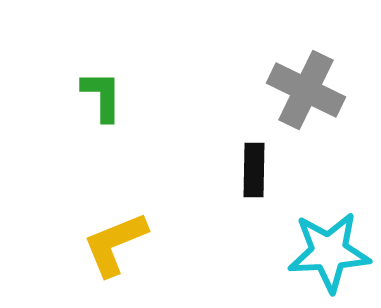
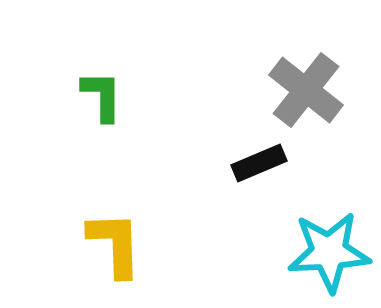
gray cross: rotated 12 degrees clockwise
black rectangle: moved 5 px right, 7 px up; rotated 66 degrees clockwise
yellow L-shape: rotated 110 degrees clockwise
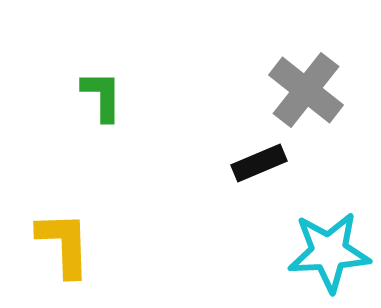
yellow L-shape: moved 51 px left
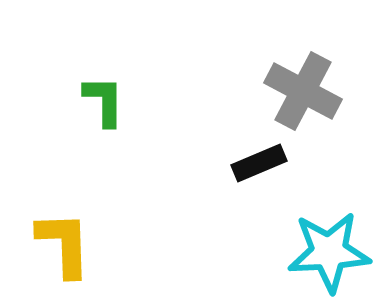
gray cross: moved 3 px left, 1 px down; rotated 10 degrees counterclockwise
green L-shape: moved 2 px right, 5 px down
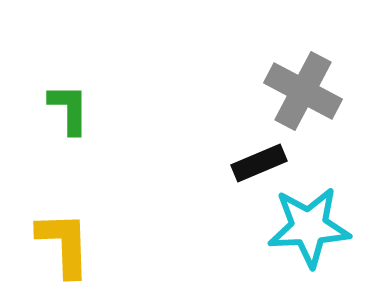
green L-shape: moved 35 px left, 8 px down
cyan star: moved 20 px left, 25 px up
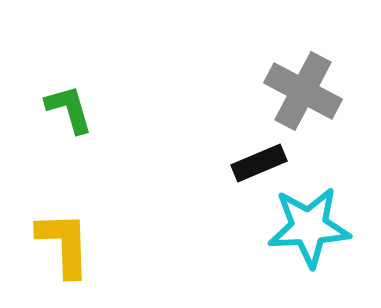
green L-shape: rotated 16 degrees counterclockwise
